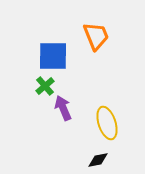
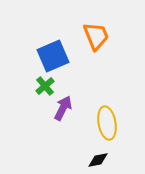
blue square: rotated 24 degrees counterclockwise
purple arrow: rotated 50 degrees clockwise
yellow ellipse: rotated 8 degrees clockwise
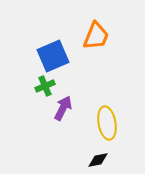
orange trapezoid: rotated 44 degrees clockwise
green cross: rotated 18 degrees clockwise
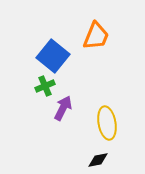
blue square: rotated 28 degrees counterclockwise
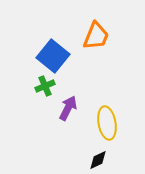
purple arrow: moved 5 px right
black diamond: rotated 15 degrees counterclockwise
